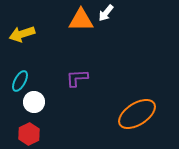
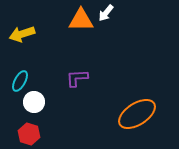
red hexagon: rotated 15 degrees counterclockwise
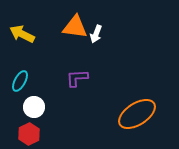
white arrow: moved 10 px left, 21 px down; rotated 18 degrees counterclockwise
orange triangle: moved 6 px left, 7 px down; rotated 8 degrees clockwise
yellow arrow: rotated 45 degrees clockwise
white circle: moved 5 px down
red hexagon: rotated 15 degrees clockwise
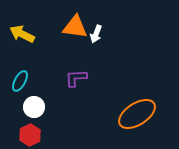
purple L-shape: moved 1 px left
red hexagon: moved 1 px right, 1 px down
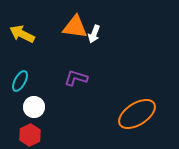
white arrow: moved 2 px left
purple L-shape: rotated 20 degrees clockwise
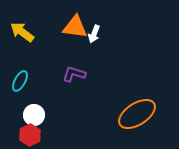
yellow arrow: moved 2 px up; rotated 10 degrees clockwise
purple L-shape: moved 2 px left, 4 px up
white circle: moved 8 px down
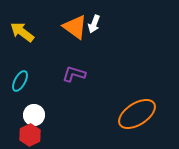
orange triangle: rotated 28 degrees clockwise
white arrow: moved 10 px up
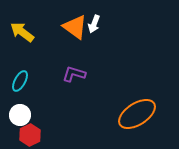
white circle: moved 14 px left
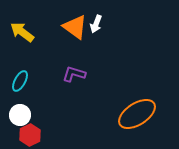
white arrow: moved 2 px right
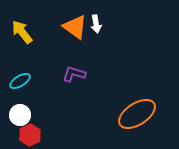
white arrow: rotated 30 degrees counterclockwise
yellow arrow: rotated 15 degrees clockwise
cyan ellipse: rotated 30 degrees clockwise
